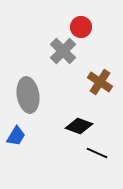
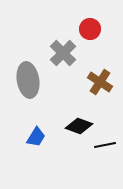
red circle: moved 9 px right, 2 px down
gray cross: moved 2 px down
gray ellipse: moved 15 px up
blue trapezoid: moved 20 px right, 1 px down
black line: moved 8 px right, 8 px up; rotated 35 degrees counterclockwise
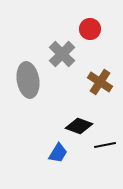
gray cross: moved 1 px left, 1 px down
blue trapezoid: moved 22 px right, 16 px down
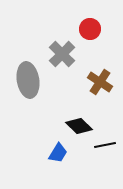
black diamond: rotated 24 degrees clockwise
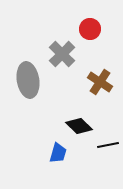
black line: moved 3 px right
blue trapezoid: rotated 15 degrees counterclockwise
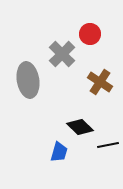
red circle: moved 5 px down
black diamond: moved 1 px right, 1 px down
blue trapezoid: moved 1 px right, 1 px up
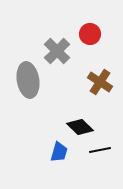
gray cross: moved 5 px left, 3 px up
black line: moved 8 px left, 5 px down
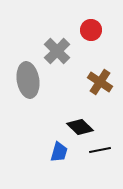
red circle: moved 1 px right, 4 px up
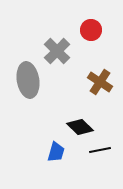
blue trapezoid: moved 3 px left
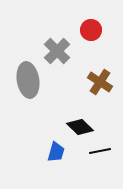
black line: moved 1 px down
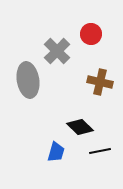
red circle: moved 4 px down
brown cross: rotated 20 degrees counterclockwise
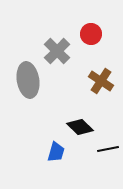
brown cross: moved 1 px right, 1 px up; rotated 20 degrees clockwise
black line: moved 8 px right, 2 px up
